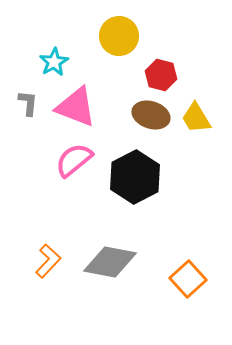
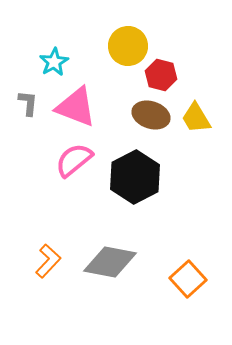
yellow circle: moved 9 px right, 10 px down
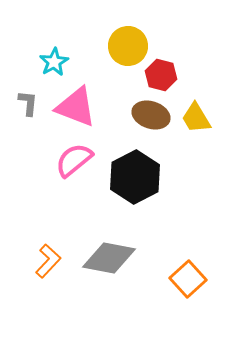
gray diamond: moved 1 px left, 4 px up
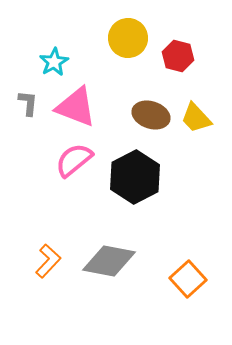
yellow circle: moved 8 px up
red hexagon: moved 17 px right, 19 px up
yellow trapezoid: rotated 12 degrees counterclockwise
gray diamond: moved 3 px down
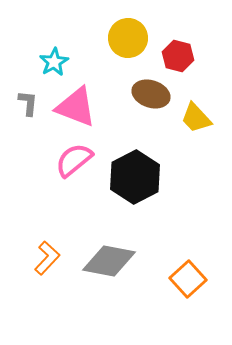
brown ellipse: moved 21 px up
orange L-shape: moved 1 px left, 3 px up
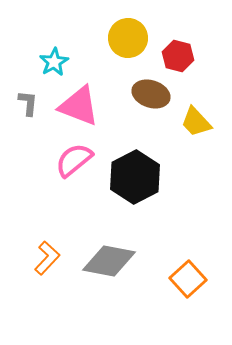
pink triangle: moved 3 px right, 1 px up
yellow trapezoid: moved 4 px down
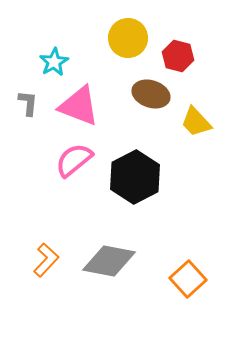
orange L-shape: moved 1 px left, 2 px down
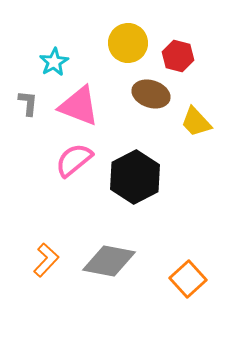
yellow circle: moved 5 px down
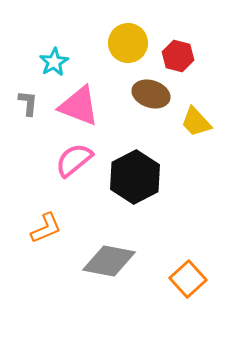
orange L-shape: moved 32 px up; rotated 24 degrees clockwise
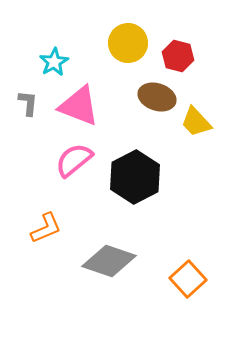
brown ellipse: moved 6 px right, 3 px down
gray diamond: rotated 8 degrees clockwise
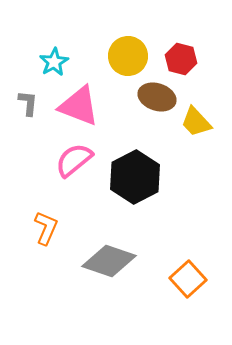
yellow circle: moved 13 px down
red hexagon: moved 3 px right, 3 px down
orange L-shape: rotated 44 degrees counterclockwise
